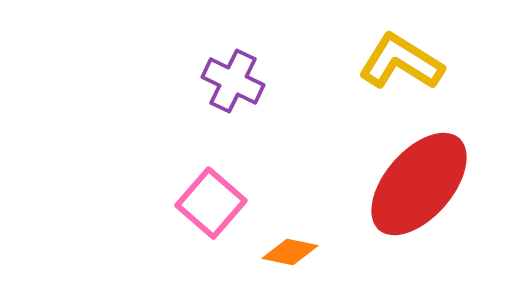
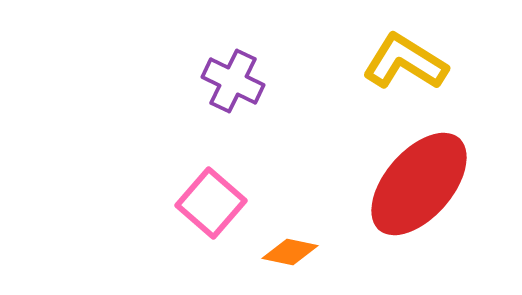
yellow L-shape: moved 4 px right
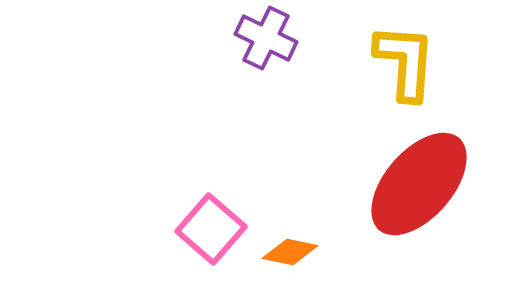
yellow L-shape: rotated 62 degrees clockwise
purple cross: moved 33 px right, 43 px up
pink square: moved 26 px down
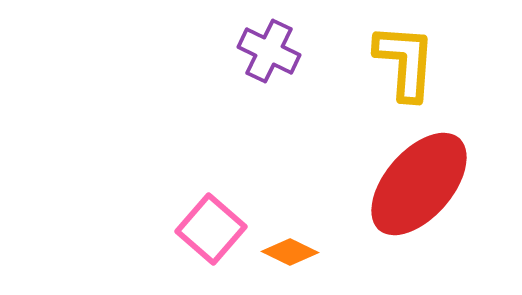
purple cross: moved 3 px right, 13 px down
orange diamond: rotated 14 degrees clockwise
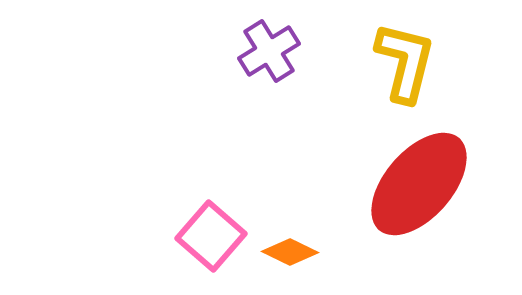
purple cross: rotated 32 degrees clockwise
yellow L-shape: rotated 10 degrees clockwise
pink square: moved 7 px down
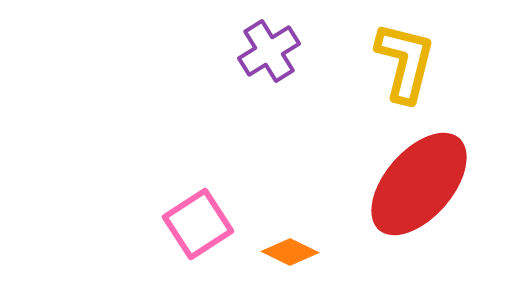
pink square: moved 13 px left, 12 px up; rotated 16 degrees clockwise
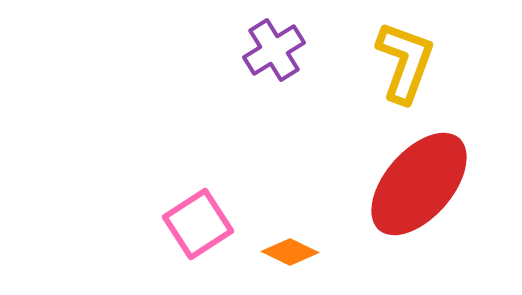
purple cross: moved 5 px right, 1 px up
yellow L-shape: rotated 6 degrees clockwise
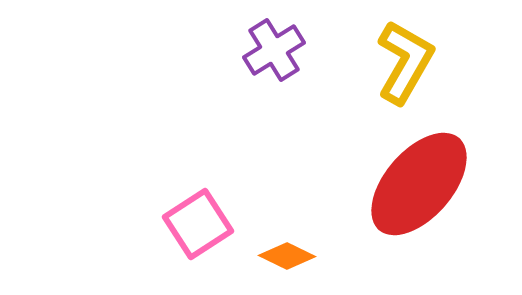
yellow L-shape: rotated 10 degrees clockwise
orange diamond: moved 3 px left, 4 px down
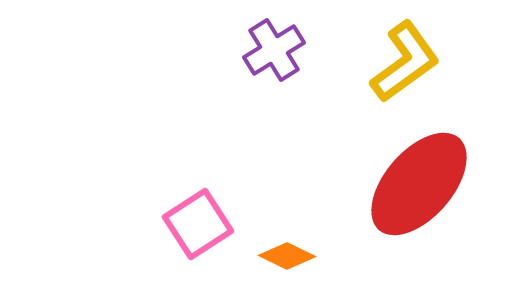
yellow L-shape: rotated 24 degrees clockwise
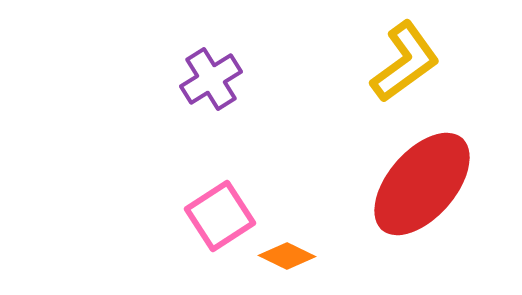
purple cross: moved 63 px left, 29 px down
red ellipse: moved 3 px right
pink square: moved 22 px right, 8 px up
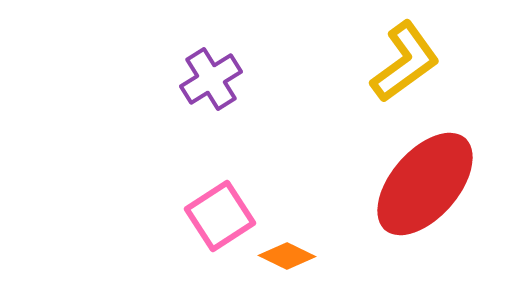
red ellipse: moved 3 px right
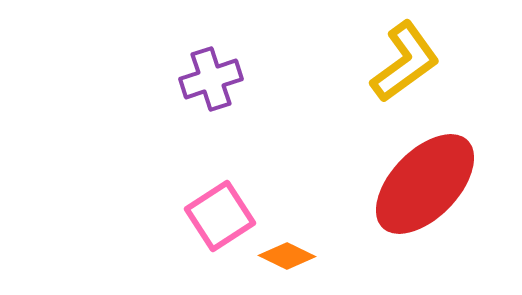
purple cross: rotated 14 degrees clockwise
red ellipse: rotated 3 degrees clockwise
